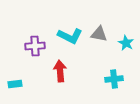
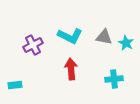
gray triangle: moved 5 px right, 3 px down
purple cross: moved 2 px left, 1 px up; rotated 24 degrees counterclockwise
red arrow: moved 11 px right, 2 px up
cyan rectangle: moved 1 px down
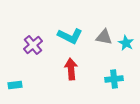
purple cross: rotated 12 degrees counterclockwise
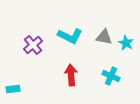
red arrow: moved 6 px down
cyan cross: moved 3 px left, 3 px up; rotated 30 degrees clockwise
cyan rectangle: moved 2 px left, 4 px down
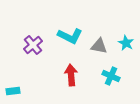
gray triangle: moved 5 px left, 9 px down
cyan rectangle: moved 2 px down
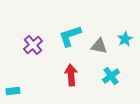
cyan L-shape: rotated 135 degrees clockwise
cyan star: moved 1 px left, 4 px up; rotated 14 degrees clockwise
cyan cross: rotated 30 degrees clockwise
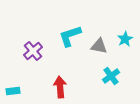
purple cross: moved 6 px down
red arrow: moved 11 px left, 12 px down
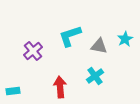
cyan cross: moved 16 px left
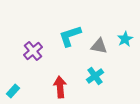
cyan rectangle: rotated 40 degrees counterclockwise
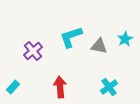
cyan L-shape: moved 1 px right, 1 px down
cyan cross: moved 14 px right, 11 px down
cyan rectangle: moved 4 px up
